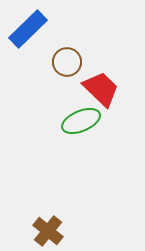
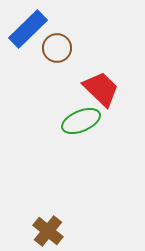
brown circle: moved 10 px left, 14 px up
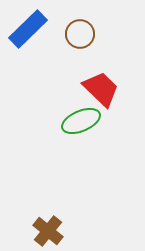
brown circle: moved 23 px right, 14 px up
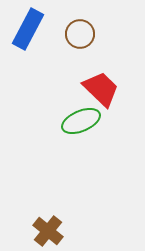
blue rectangle: rotated 18 degrees counterclockwise
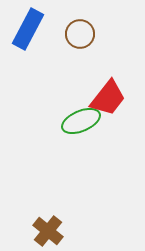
red trapezoid: moved 7 px right, 9 px down; rotated 84 degrees clockwise
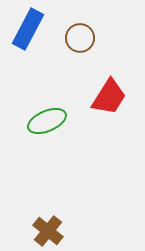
brown circle: moved 4 px down
red trapezoid: moved 1 px right, 1 px up; rotated 6 degrees counterclockwise
green ellipse: moved 34 px left
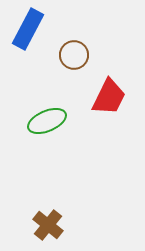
brown circle: moved 6 px left, 17 px down
red trapezoid: rotated 6 degrees counterclockwise
brown cross: moved 6 px up
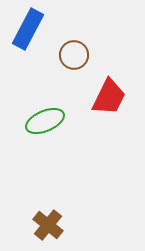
green ellipse: moved 2 px left
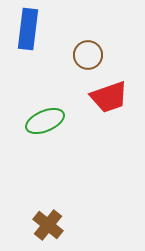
blue rectangle: rotated 21 degrees counterclockwise
brown circle: moved 14 px right
red trapezoid: rotated 45 degrees clockwise
